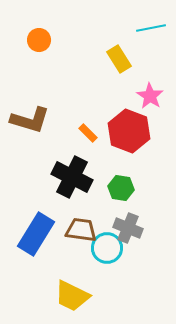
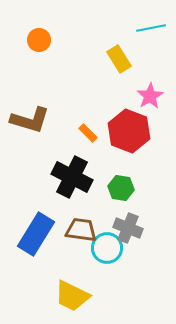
pink star: rotated 8 degrees clockwise
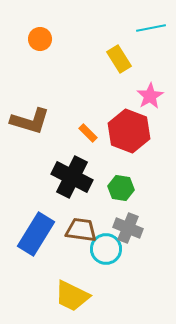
orange circle: moved 1 px right, 1 px up
brown L-shape: moved 1 px down
cyan circle: moved 1 px left, 1 px down
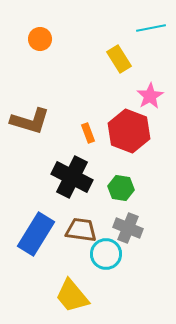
orange rectangle: rotated 24 degrees clockwise
cyan circle: moved 5 px down
yellow trapezoid: rotated 24 degrees clockwise
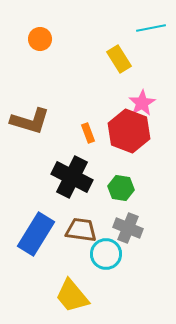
pink star: moved 8 px left, 7 px down
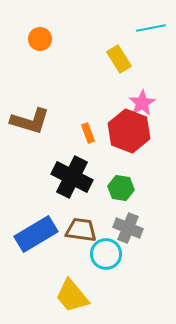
blue rectangle: rotated 27 degrees clockwise
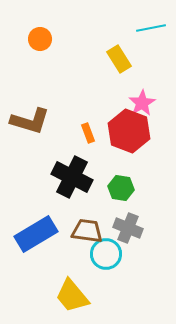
brown trapezoid: moved 6 px right, 1 px down
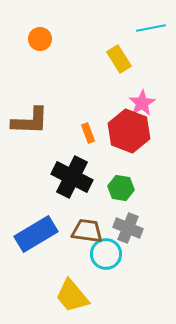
brown L-shape: rotated 15 degrees counterclockwise
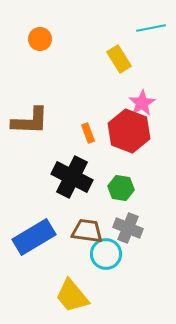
blue rectangle: moved 2 px left, 3 px down
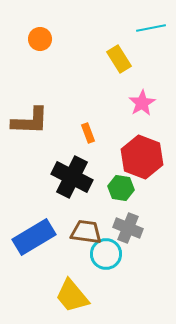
red hexagon: moved 13 px right, 26 px down
brown trapezoid: moved 1 px left, 1 px down
